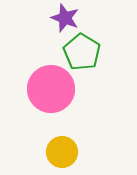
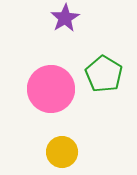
purple star: rotated 20 degrees clockwise
green pentagon: moved 22 px right, 22 px down
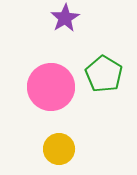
pink circle: moved 2 px up
yellow circle: moved 3 px left, 3 px up
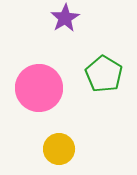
pink circle: moved 12 px left, 1 px down
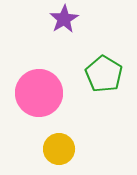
purple star: moved 1 px left, 1 px down
pink circle: moved 5 px down
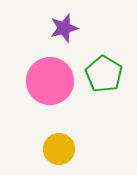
purple star: moved 9 px down; rotated 16 degrees clockwise
pink circle: moved 11 px right, 12 px up
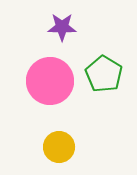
purple star: moved 2 px left, 1 px up; rotated 16 degrees clockwise
yellow circle: moved 2 px up
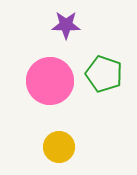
purple star: moved 4 px right, 2 px up
green pentagon: rotated 12 degrees counterclockwise
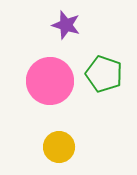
purple star: rotated 16 degrees clockwise
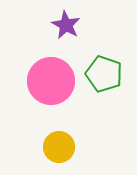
purple star: rotated 12 degrees clockwise
pink circle: moved 1 px right
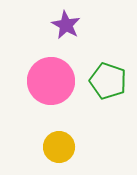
green pentagon: moved 4 px right, 7 px down
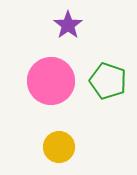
purple star: moved 2 px right; rotated 8 degrees clockwise
